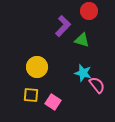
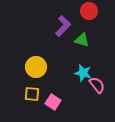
yellow circle: moved 1 px left
yellow square: moved 1 px right, 1 px up
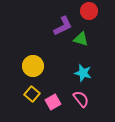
purple L-shape: rotated 20 degrees clockwise
green triangle: moved 1 px left, 1 px up
yellow circle: moved 3 px left, 1 px up
pink semicircle: moved 16 px left, 14 px down
yellow square: rotated 35 degrees clockwise
pink square: rotated 28 degrees clockwise
